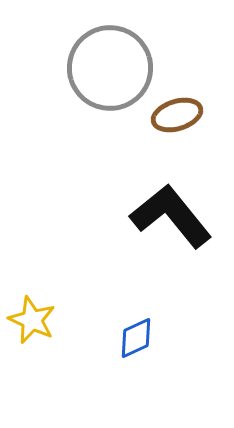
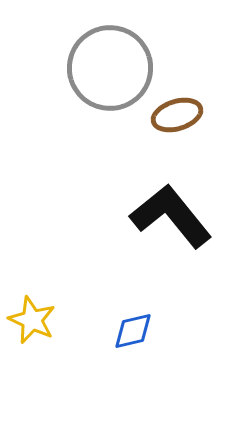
blue diamond: moved 3 px left, 7 px up; rotated 12 degrees clockwise
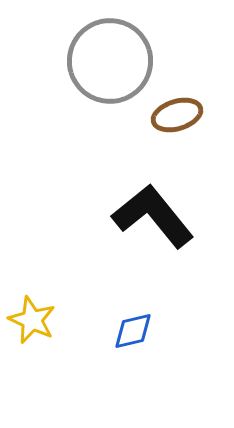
gray circle: moved 7 px up
black L-shape: moved 18 px left
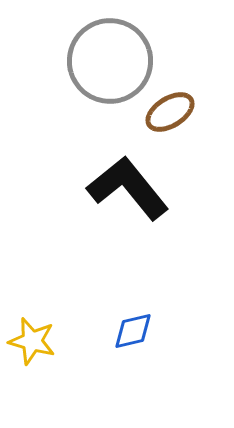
brown ellipse: moved 7 px left, 3 px up; rotated 15 degrees counterclockwise
black L-shape: moved 25 px left, 28 px up
yellow star: moved 21 px down; rotated 9 degrees counterclockwise
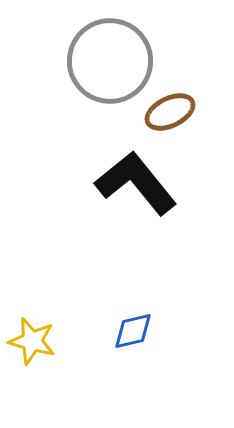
brown ellipse: rotated 6 degrees clockwise
black L-shape: moved 8 px right, 5 px up
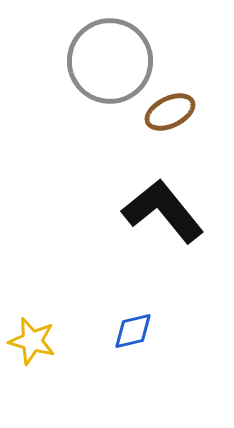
black L-shape: moved 27 px right, 28 px down
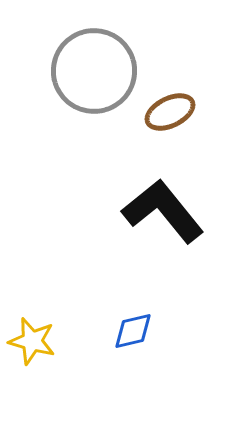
gray circle: moved 16 px left, 10 px down
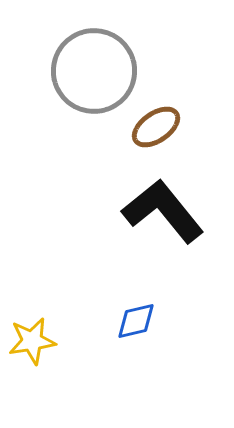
brown ellipse: moved 14 px left, 15 px down; rotated 9 degrees counterclockwise
blue diamond: moved 3 px right, 10 px up
yellow star: rotated 24 degrees counterclockwise
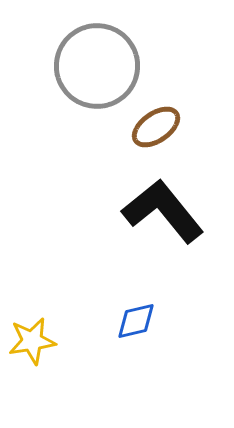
gray circle: moved 3 px right, 5 px up
